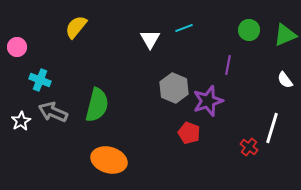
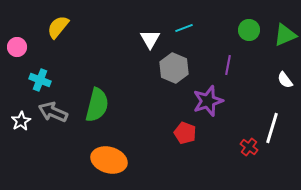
yellow semicircle: moved 18 px left
gray hexagon: moved 20 px up
red pentagon: moved 4 px left
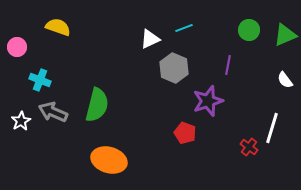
yellow semicircle: rotated 70 degrees clockwise
white triangle: rotated 35 degrees clockwise
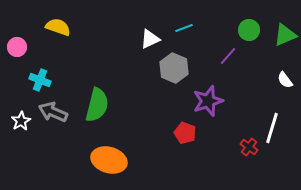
purple line: moved 9 px up; rotated 30 degrees clockwise
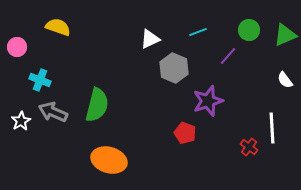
cyan line: moved 14 px right, 4 px down
white line: rotated 20 degrees counterclockwise
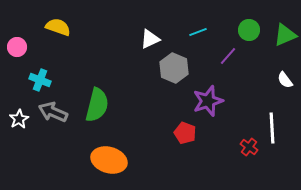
white star: moved 2 px left, 2 px up
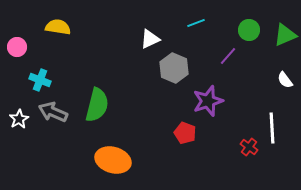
yellow semicircle: rotated 10 degrees counterclockwise
cyan line: moved 2 px left, 9 px up
orange ellipse: moved 4 px right
